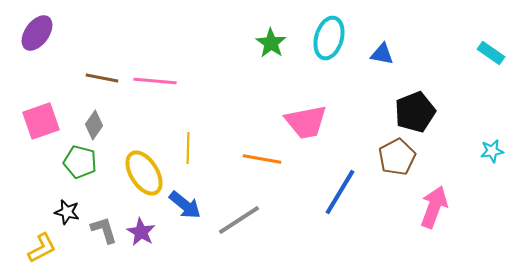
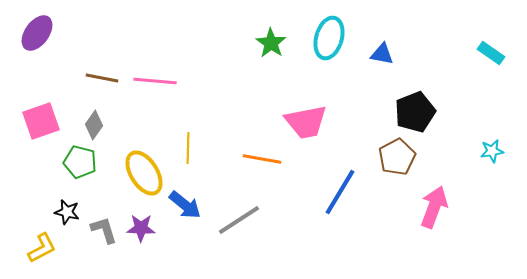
purple star: moved 4 px up; rotated 28 degrees counterclockwise
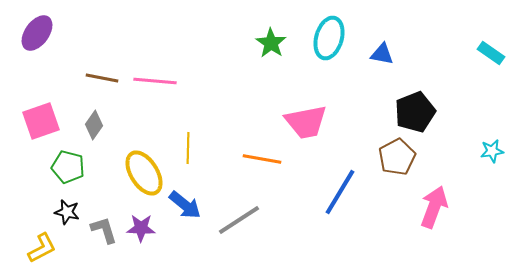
green pentagon: moved 12 px left, 5 px down
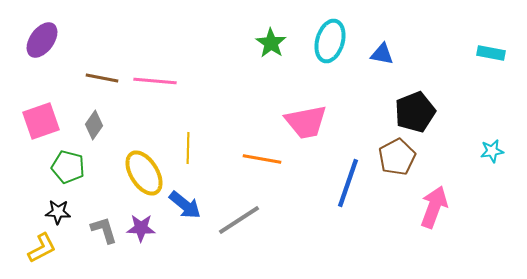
purple ellipse: moved 5 px right, 7 px down
cyan ellipse: moved 1 px right, 3 px down
cyan rectangle: rotated 24 degrees counterclockwise
blue line: moved 8 px right, 9 px up; rotated 12 degrees counterclockwise
black star: moved 9 px left; rotated 10 degrees counterclockwise
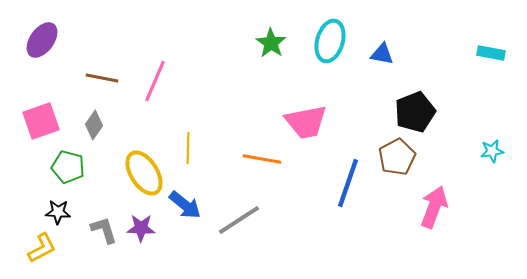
pink line: rotated 72 degrees counterclockwise
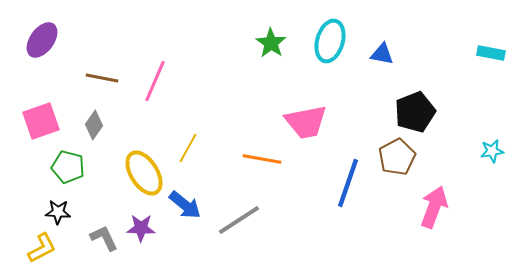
yellow line: rotated 28 degrees clockwise
gray L-shape: moved 8 px down; rotated 8 degrees counterclockwise
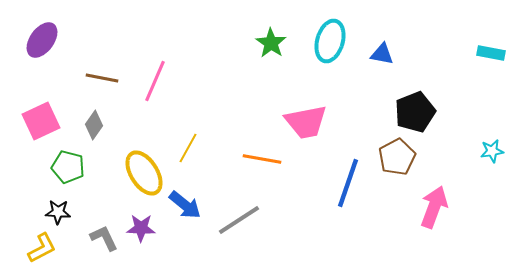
pink square: rotated 6 degrees counterclockwise
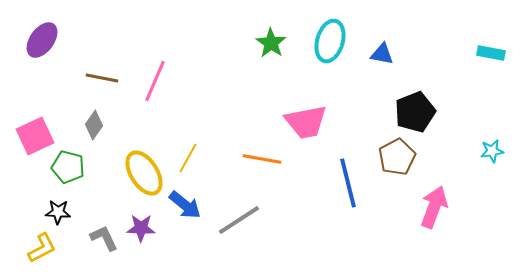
pink square: moved 6 px left, 15 px down
yellow line: moved 10 px down
blue line: rotated 33 degrees counterclockwise
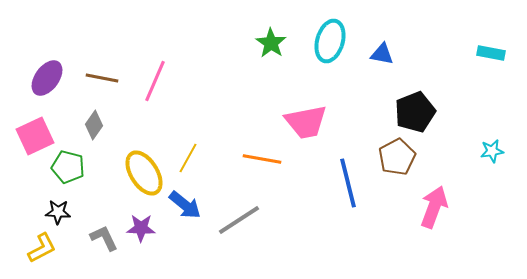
purple ellipse: moved 5 px right, 38 px down
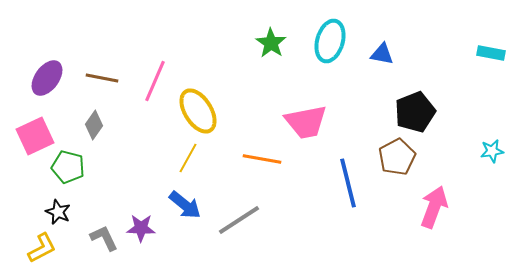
yellow ellipse: moved 54 px right, 62 px up
black star: rotated 20 degrees clockwise
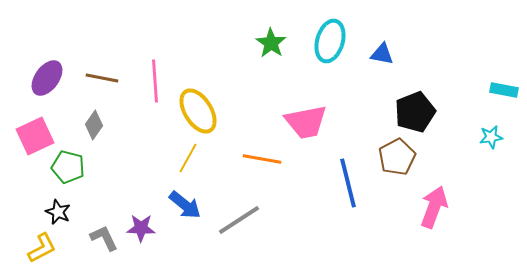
cyan rectangle: moved 13 px right, 37 px down
pink line: rotated 27 degrees counterclockwise
cyan star: moved 1 px left, 14 px up
